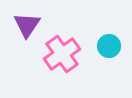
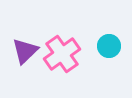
purple triangle: moved 2 px left, 26 px down; rotated 12 degrees clockwise
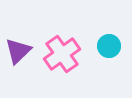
purple triangle: moved 7 px left
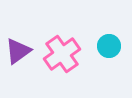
purple triangle: rotated 8 degrees clockwise
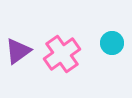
cyan circle: moved 3 px right, 3 px up
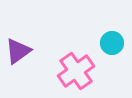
pink cross: moved 14 px right, 17 px down
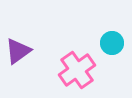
pink cross: moved 1 px right, 1 px up
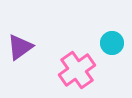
purple triangle: moved 2 px right, 4 px up
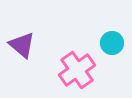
purple triangle: moved 2 px right, 2 px up; rotated 44 degrees counterclockwise
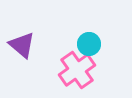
cyan circle: moved 23 px left, 1 px down
